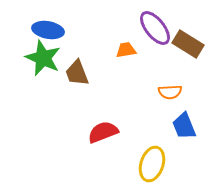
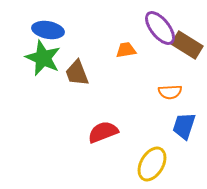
purple ellipse: moved 5 px right
brown rectangle: moved 1 px left, 1 px down
blue trapezoid: rotated 40 degrees clockwise
yellow ellipse: rotated 12 degrees clockwise
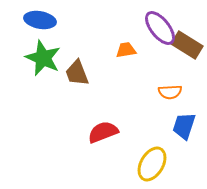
blue ellipse: moved 8 px left, 10 px up
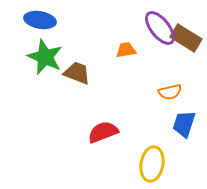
brown rectangle: moved 1 px left, 7 px up
green star: moved 2 px right, 1 px up
brown trapezoid: rotated 132 degrees clockwise
orange semicircle: rotated 10 degrees counterclockwise
blue trapezoid: moved 2 px up
yellow ellipse: rotated 20 degrees counterclockwise
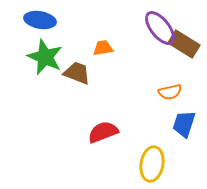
brown rectangle: moved 2 px left, 6 px down
orange trapezoid: moved 23 px left, 2 px up
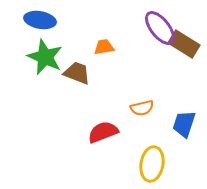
orange trapezoid: moved 1 px right, 1 px up
orange semicircle: moved 28 px left, 16 px down
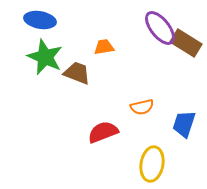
brown rectangle: moved 2 px right, 1 px up
orange semicircle: moved 1 px up
